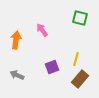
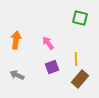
pink arrow: moved 6 px right, 13 px down
yellow line: rotated 16 degrees counterclockwise
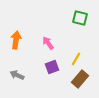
yellow line: rotated 32 degrees clockwise
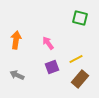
yellow line: rotated 32 degrees clockwise
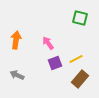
purple square: moved 3 px right, 4 px up
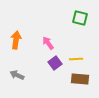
yellow line: rotated 24 degrees clockwise
purple square: rotated 16 degrees counterclockwise
brown rectangle: rotated 54 degrees clockwise
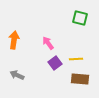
orange arrow: moved 2 px left
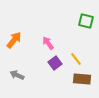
green square: moved 6 px right, 3 px down
orange arrow: rotated 30 degrees clockwise
yellow line: rotated 56 degrees clockwise
brown rectangle: moved 2 px right
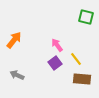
green square: moved 4 px up
pink arrow: moved 9 px right, 2 px down
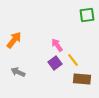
green square: moved 1 px right, 2 px up; rotated 21 degrees counterclockwise
yellow line: moved 3 px left, 1 px down
gray arrow: moved 1 px right, 3 px up
